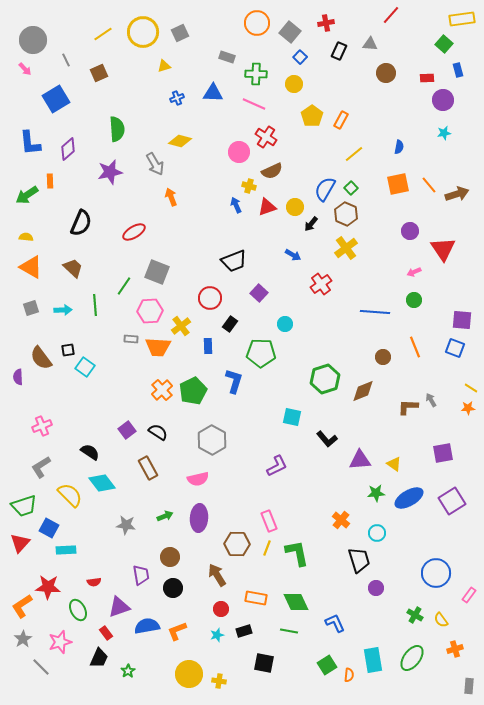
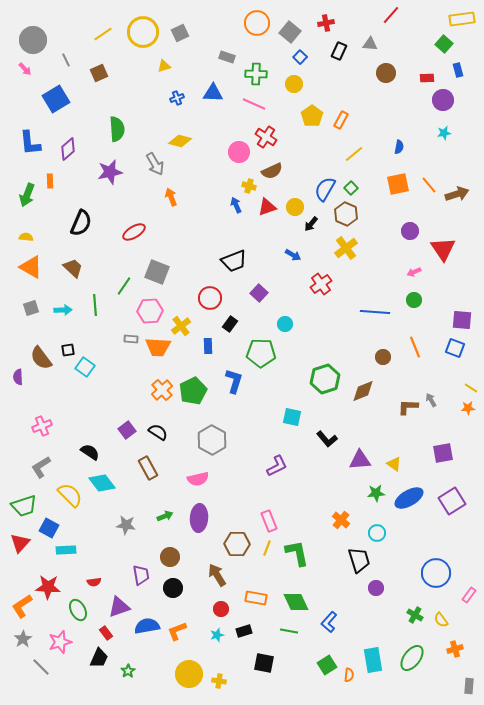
green arrow at (27, 195): rotated 35 degrees counterclockwise
blue L-shape at (335, 623): moved 6 px left, 1 px up; rotated 115 degrees counterclockwise
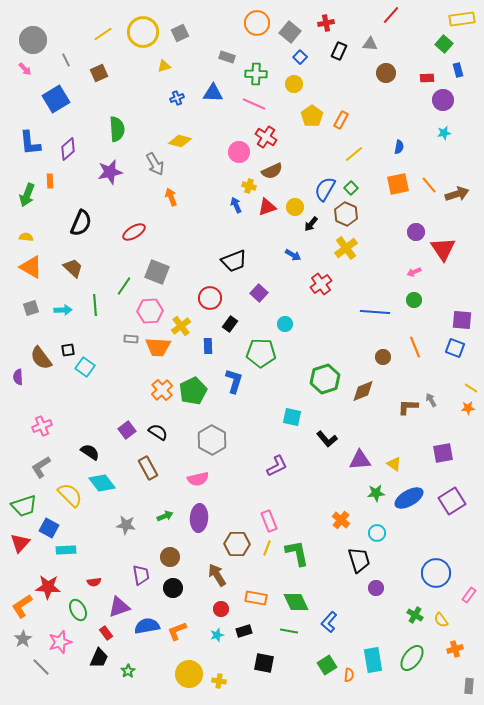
purple circle at (410, 231): moved 6 px right, 1 px down
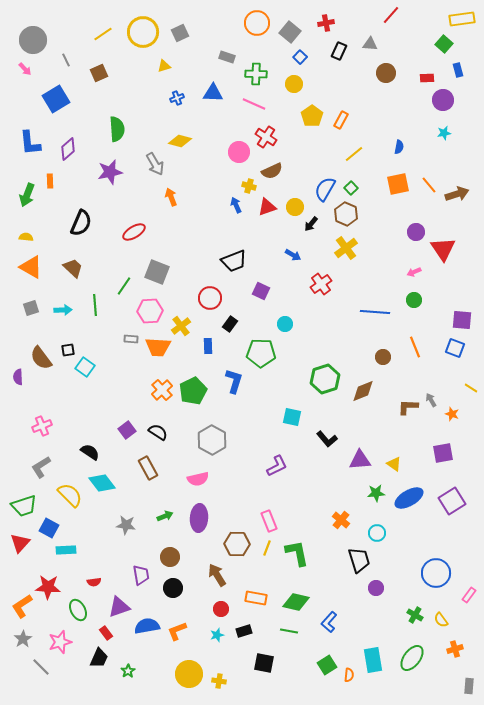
purple square at (259, 293): moved 2 px right, 2 px up; rotated 18 degrees counterclockwise
orange star at (468, 408): moved 16 px left, 6 px down; rotated 24 degrees clockwise
green diamond at (296, 602): rotated 52 degrees counterclockwise
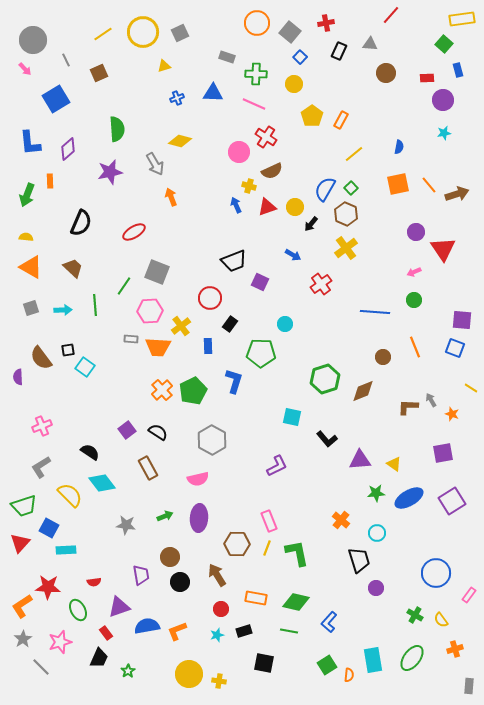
purple square at (261, 291): moved 1 px left, 9 px up
black circle at (173, 588): moved 7 px right, 6 px up
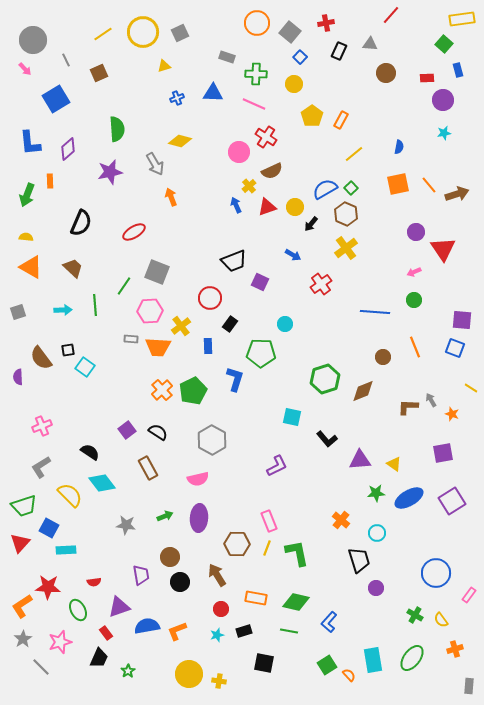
yellow cross at (249, 186): rotated 32 degrees clockwise
blue semicircle at (325, 189): rotated 30 degrees clockwise
gray square at (31, 308): moved 13 px left, 4 px down
blue L-shape at (234, 381): moved 1 px right, 2 px up
orange semicircle at (349, 675): rotated 48 degrees counterclockwise
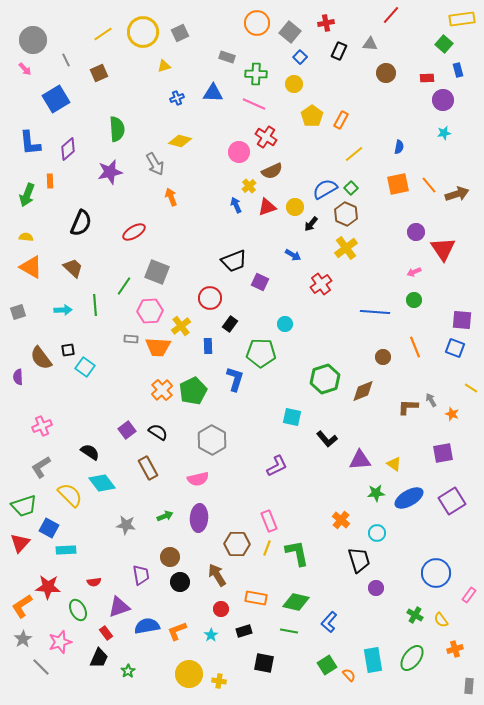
cyan star at (217, 635): moved 6 px left; rotated 16 degrees counterclockwise
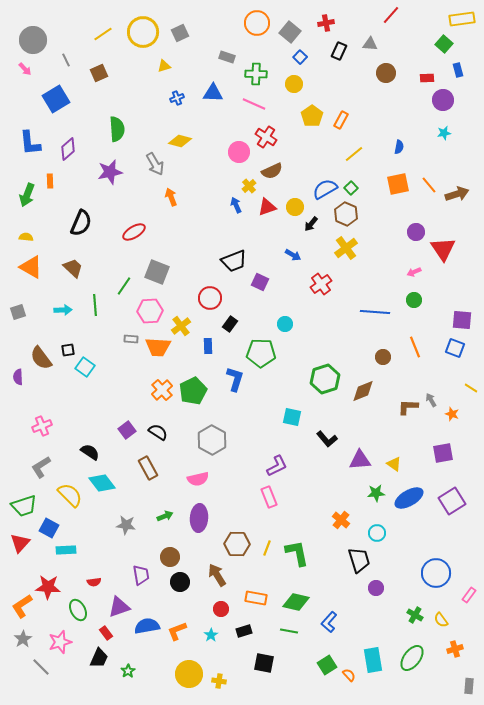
pink rectangle at (269, 521): moved 24 px up
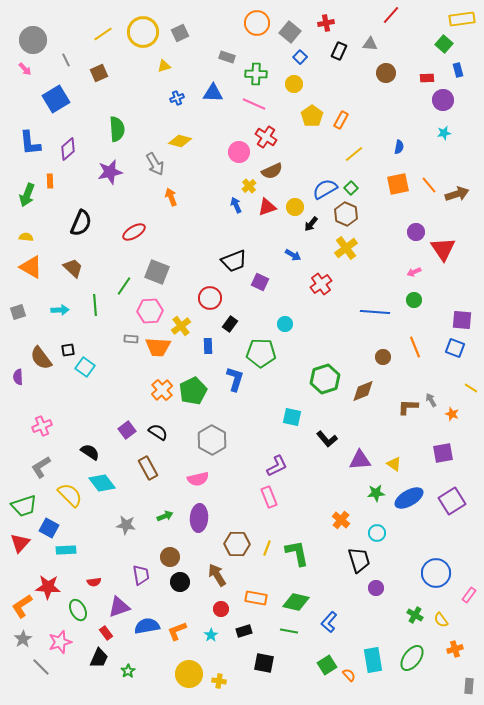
cyan arrow at (63, 310): moved 3 px left
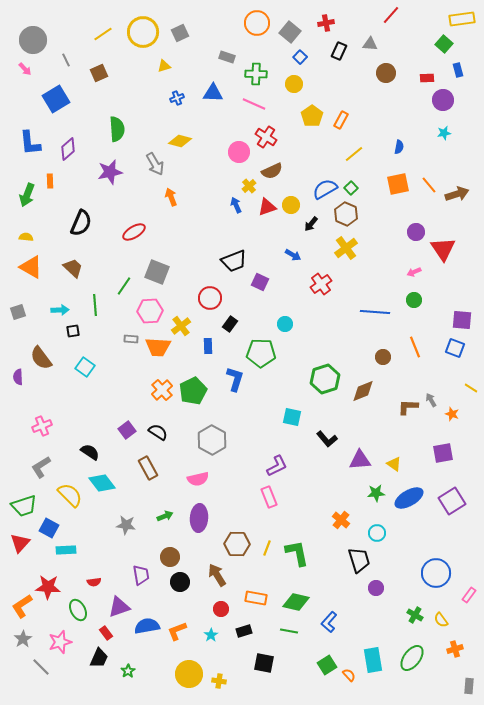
yellow circle at (295, 207): moved 4 px left, 2 px up
black square at (68, 350): moved 5 px right, 19 px up
